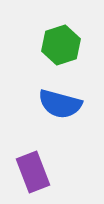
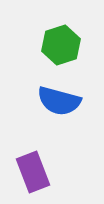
blue semicircle: moved 1 px left, 3 px up
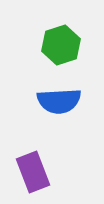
blue semicircle: rotated 18 degrees counterclockwise
